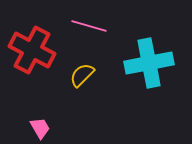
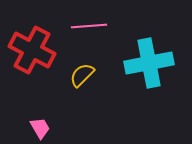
pink line: rotated 20 degrees counterclockwise
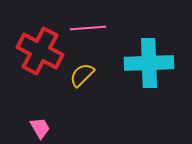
pink line: moved 1 px left, 2 px down
red cross: moved 8 px right, 1 px down
cyan cross: rotated 9 degrees clockwise
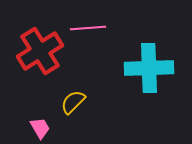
red cross: rotated 30 degrees clockwise
cyan cross: moved 5 px down
yellow semicircle: moved 9 px left, 27 px down
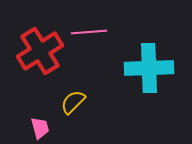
pink line: moved 1 px right, 4 px down
pink trapezoid: rotated 15 degrees clockwise
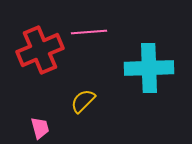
red cross: moved 1 px up; rotated 9 degrees clockwise
yellow semicircle: moved 10 px right, 1 px up
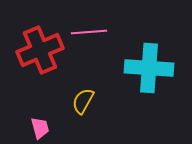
cyan cross: rotated 6 degrees clockwise
yellow semicircle: rotated 16 degrees counterclockwise
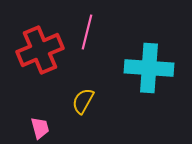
pink line: moved 2 px left; rotated 72 degrees counterclockwise
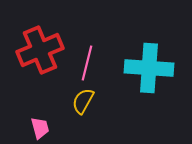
pink line: moved 31 px down
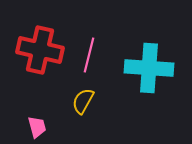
red cross: rotated 36 degrees clockwise
pink line: moved 2 px right, 8 px up
pink trapezoid: moved 3 px left, 1 px up
